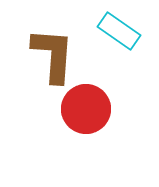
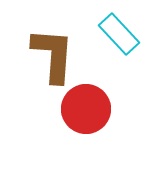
cyan rectangle: moved 3 px down; rotated 12 degrees clockwise
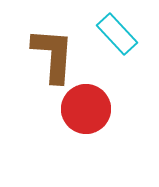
cyan rectangle: moved 2 px left
